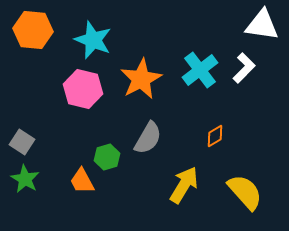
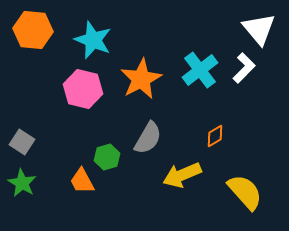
white triangle: moved 3 px left, 4 px down; rotated 42 degrees clockwise
green star: moved 3 px left, 4 px down
yellow arrow: moved 2 px left, 10 px up; rotated 144 degrees counterclockwise
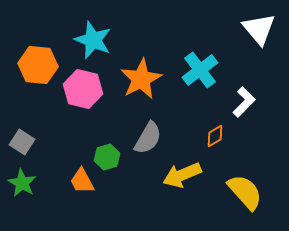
orange hexagon: moved 5 px right, 35 px down
white L-shape: moved 34 px down
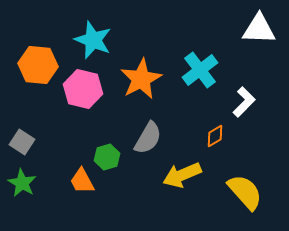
white triangle: rotated 48 degrees counterclockwise
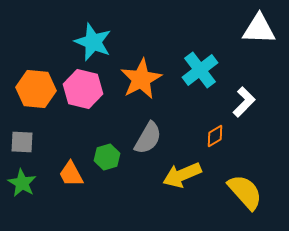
cyan star: moved 2 px down
orange hexagon: moved 2 px left, 24 px down
gray square: rotated 30 degrees counterclockwise
orange trapezoid: moved 11 px left, 7 px up
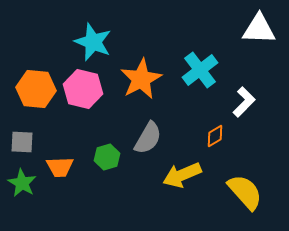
orange trapezoid: moved 11 px left, 7 px up; rotated 64 degrees counterclockwise
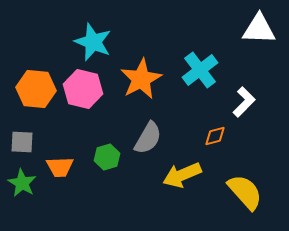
orange diamond: rotated 15 degrees clockwise
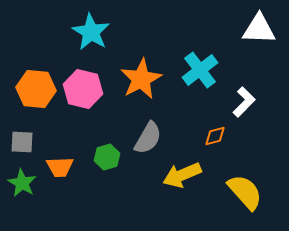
cyan star: moved 2 px left, 10 px up; rotated 9 degrees clockwise
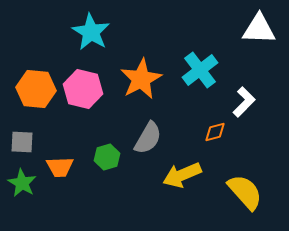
orange diamond: moved 4 px up
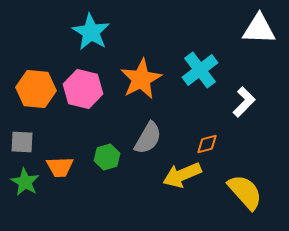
orange diamond: moved 8 px left, 12 px down
green star: moved 3 px right, 1 px up
